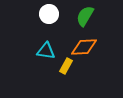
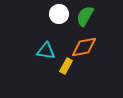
white circle: moved 10 px right
orange diamond: rotated 8 degrees counterclockwise
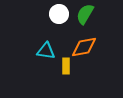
green semicircle: moved 2 px up
yellow rectangle: rotated 28 degrees counterclockwise
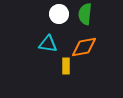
green semicircle: rotated 25 degrees counterclockwise
cyan triangle: moved 2 px right, 7 px up
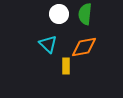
cyan triangle: rotated 36 degrees clockwise
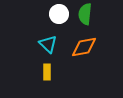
yellow rectangle: moved 19 px left, 6 px down
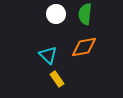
white circle: moved 3 px left
cyan triangle: moved 11 px down
yellow rectangle: moved 10 px right, 7 px down; rotated 35 degrees counterclockwise
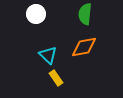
white circle: moved 20 px left
yellow rectangle: moved 1 px left, 1 px up
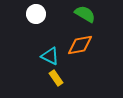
green semicircle: rotated 115 degrees clockwise
orange diamond: moved 4 px left, 2 px up
cyan triangle: moved 2 px right, 1 px down; rotated 18 degrees counterclockwise
